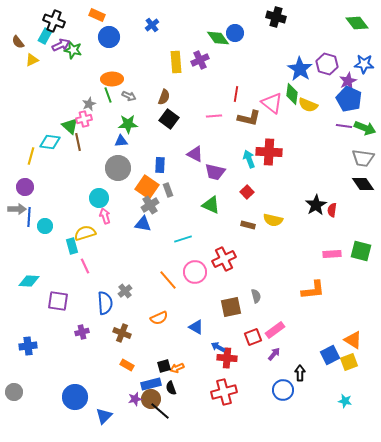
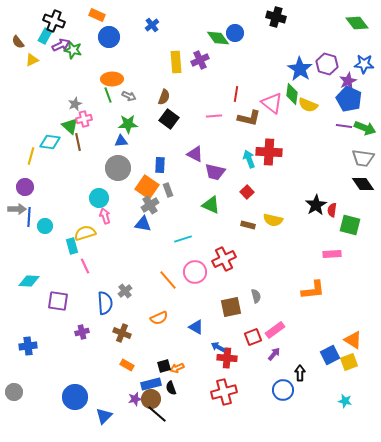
gray star at (89, 104): moved 14 px left
green square at (361, 251): moved 11 px left, 26 px up
black line at (160, 411): moved 3 px left, 3 px down
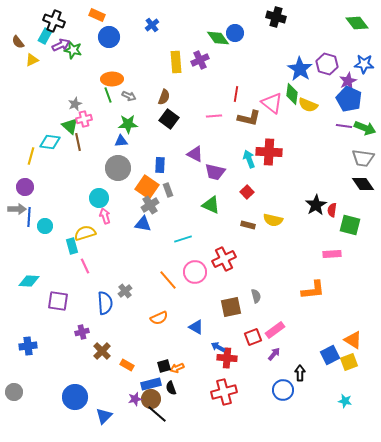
brown cross at (122, 333): moved 20 px left, 18 px down; rotated 24 degrees clockwise
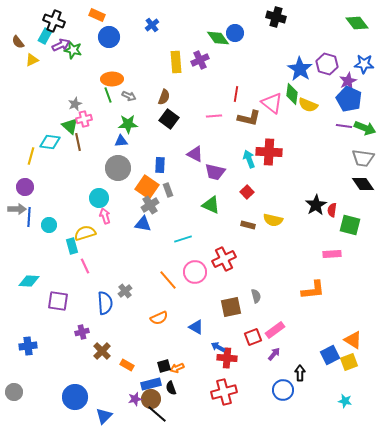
cyan circle at (45, 226): moved 4 px right, 1 px up
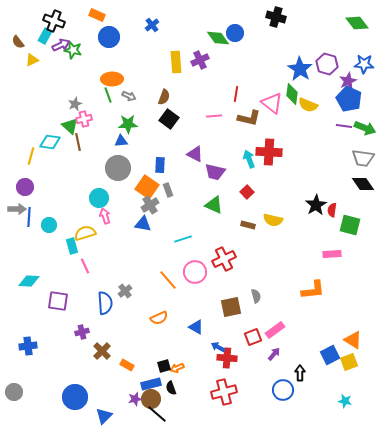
green triangle at (211, 205): moved 3 px right
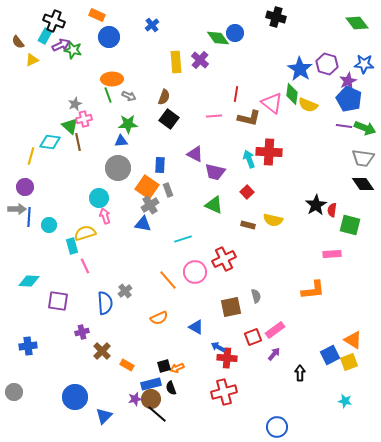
purple cross at (200, 60): rotated 24 degrees counterclockwise
blue circle at (283, 390): moved 6 px left, 37 px down
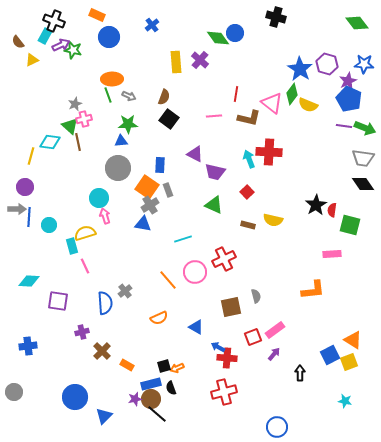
green diamond at (292, 94): rotated 30 degrees clockwise
